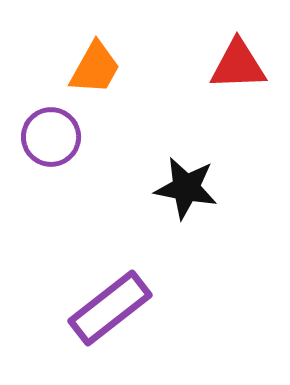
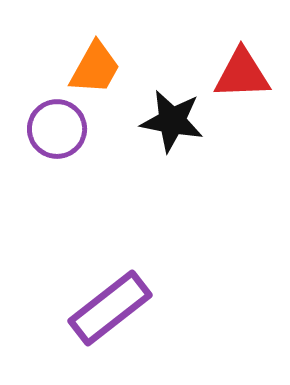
red triangle: moved 4 px right, 9 px down
purple circle: moved 6 px right, 8 px up
black star: moved 14 px left, 67 px up
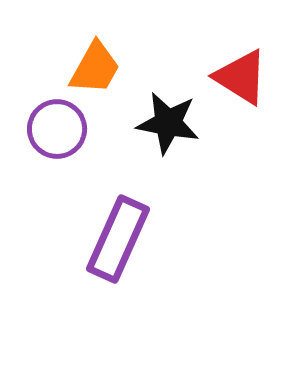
red triangle: moved 1 px left, 3 px down; rotated 34 degrees clockwise
black star: moved 4 px left, 2 px down
purple rectangle: moved 8 px right, 69 px up; rotated 28 degrees counterclockwise
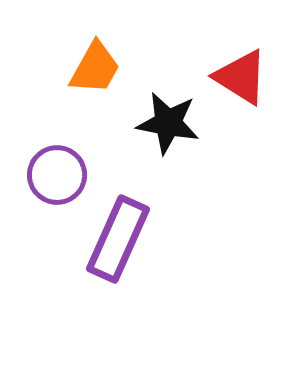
purple circle: moved 46 px down
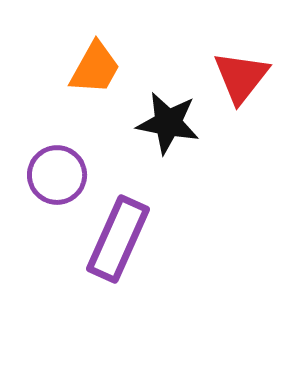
red triangle: rotated 36 degrees clockwise
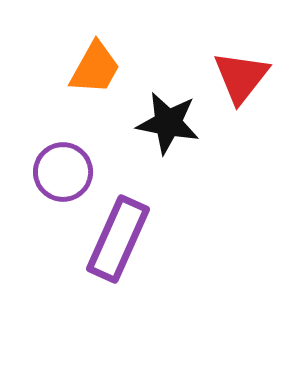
purple circle: moved 6 px right, 3 px up
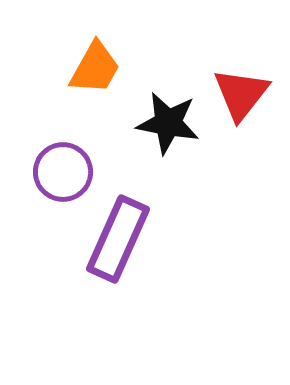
red triangle: moved 17 px down
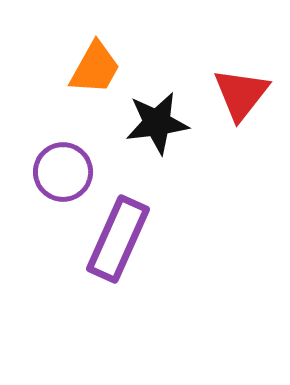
black star: moved 11 px left; rotated 18 degrees counterclockwise
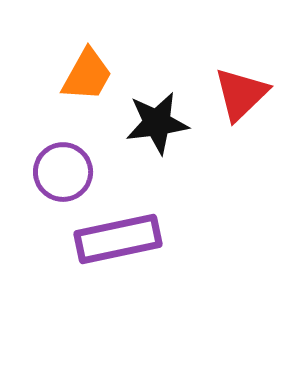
orange trapezoid: moved 8 px left, 7 px down
red triangle: rotated 8 degrees clockwise
purple rectangle: rotated 54 degrees clockwise
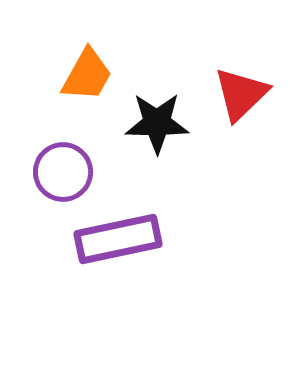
black star: rotated 8 degrees clockwise
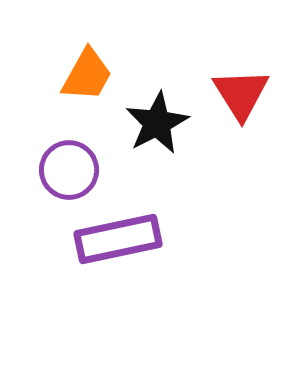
red triangle: rotated 18 degrees counterclockwise
black star: rotated 28 degrees counterclockwise
purple circle: moved 6 px right, 2 px up
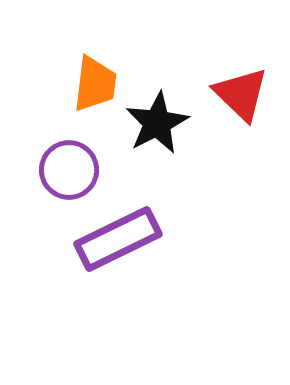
orange trapezoid: moved 8 px right, 9 px down; rotated 22 degrees counterclockwise
red triangle: rotated 14 degrees counterclockwise
purple rectangle: rotated 14 degrees counterclockwise
